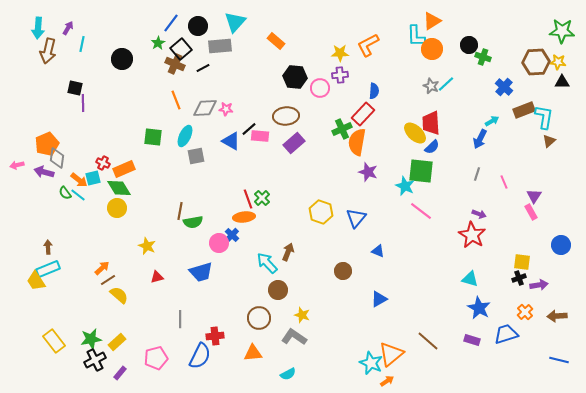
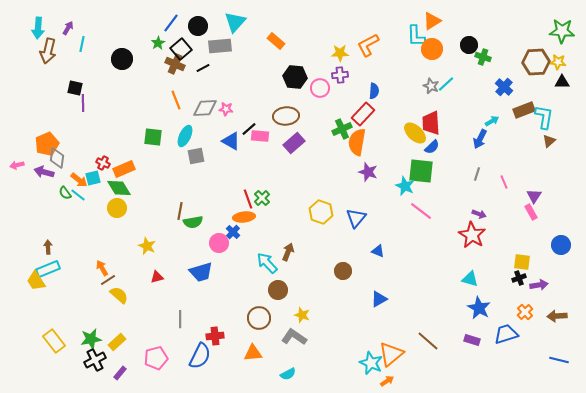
blue cross at (232, 235): moved 1 px right, 3 px up
orange arrow at (102, 268): rotated 77 degrees counterclockwise
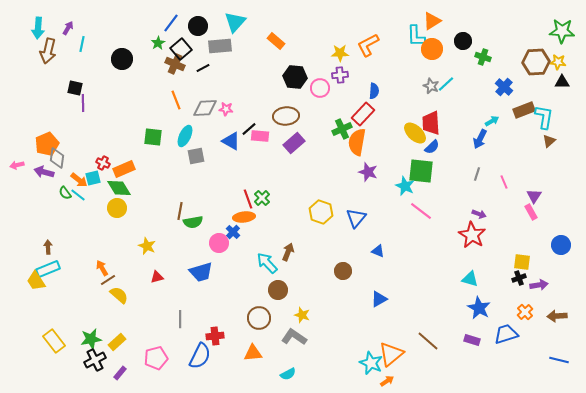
black circle at (469, 45): moved 6 px left, 4 px up
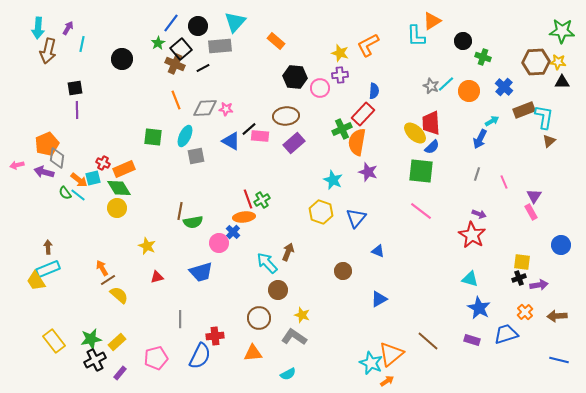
orange circle at (432, 49): moved 37 px right, 42 px down
yellow star at (340, 53): rotated 18 degrees clockwise
black square at (75, 88): rotated 21 degrees counterclockwise
purple line at (83, 103): moved 6 px left, 7 px down
cyan star at (405, 186): moved 72 px left, 6 px up
green cross at (262, 198): moved 2 px down; rotated 14 degrees clockwise
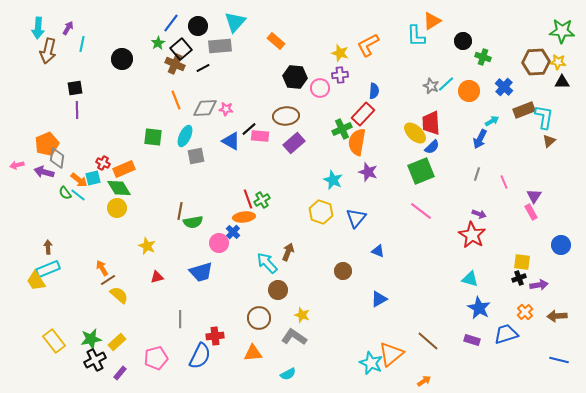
green square at (421, 171): rotated 28 degrees counterclockwise
orange arrow at (387, 381): moved 37 px right
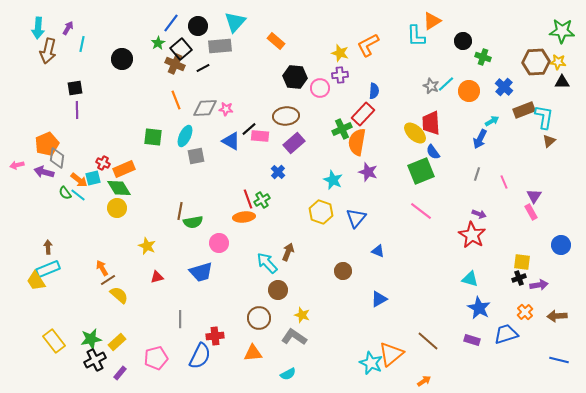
blue semicircle at (432, 147): moved 1 px right, 5 px down; rotated 98 degrees clockwise
blue cross at (233, 232): moved 45 px right, 60 px up
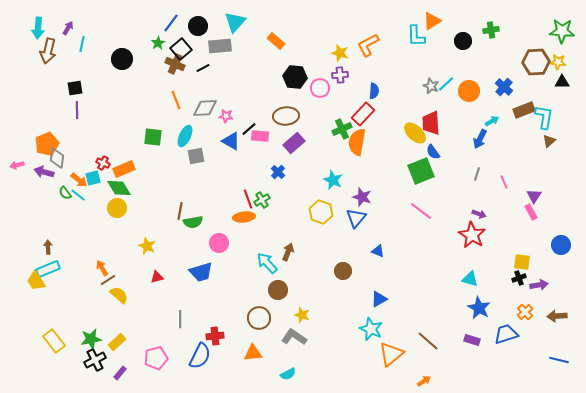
green cross at (483, 57): moved 8 px right, 27 px up; rotated 28 degrees counterclockwise
pink star at (226, 109): moved 7 px down
purple star at (368, 172): moved 6 px left, 25 px down
cyan star at (371, 363): moved 34 px up
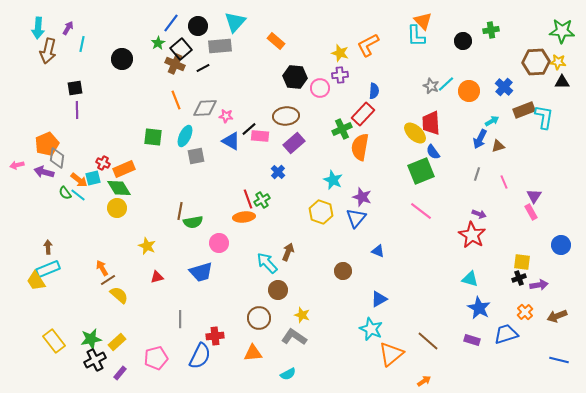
orange triangle at (432, 21): moved 9 px left; rotated 42 degrees counterclockwise
brown triangle at (549, 141): moved 51 px left, 5 px down; rotated 24 degrees clockwise
orange semicircle at (357, 142): moved 3 px right, 5 px down
brown arrow at (557, 316): rotated 18 degrees counterclockwise
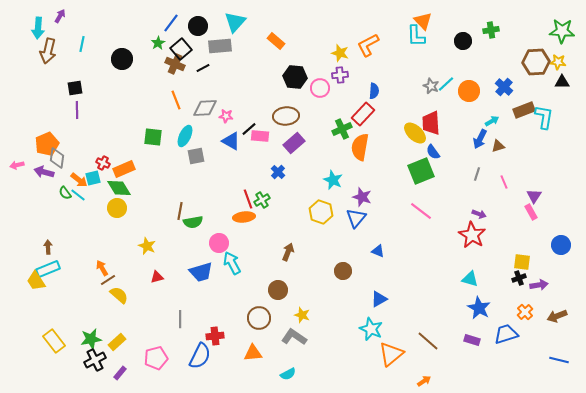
purple arrow at (68, 28): moved 8 px left, 12 px up
cyan arrow at (267, 263): moved 35 px left; rotated 15 degrees clockwise
